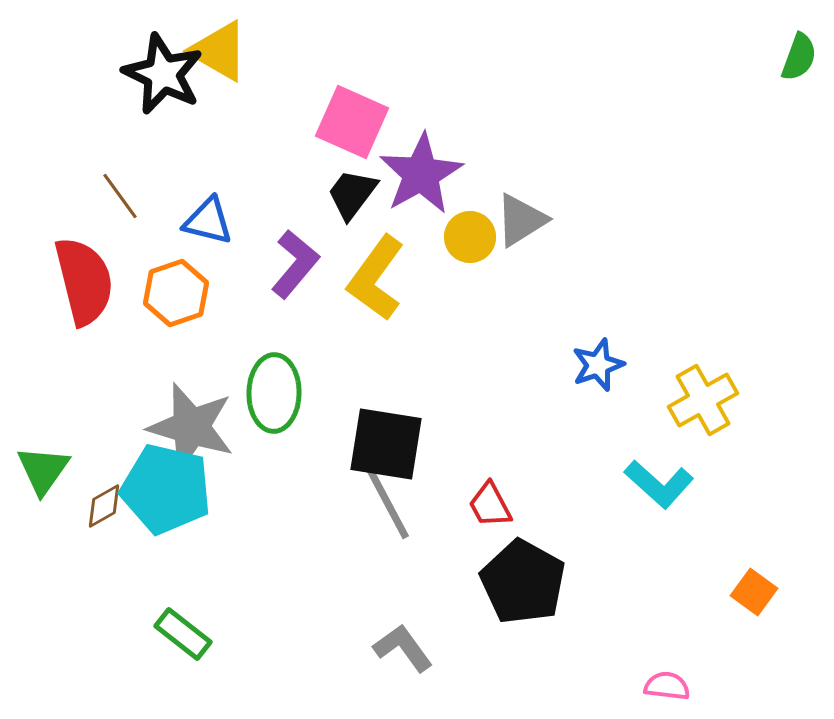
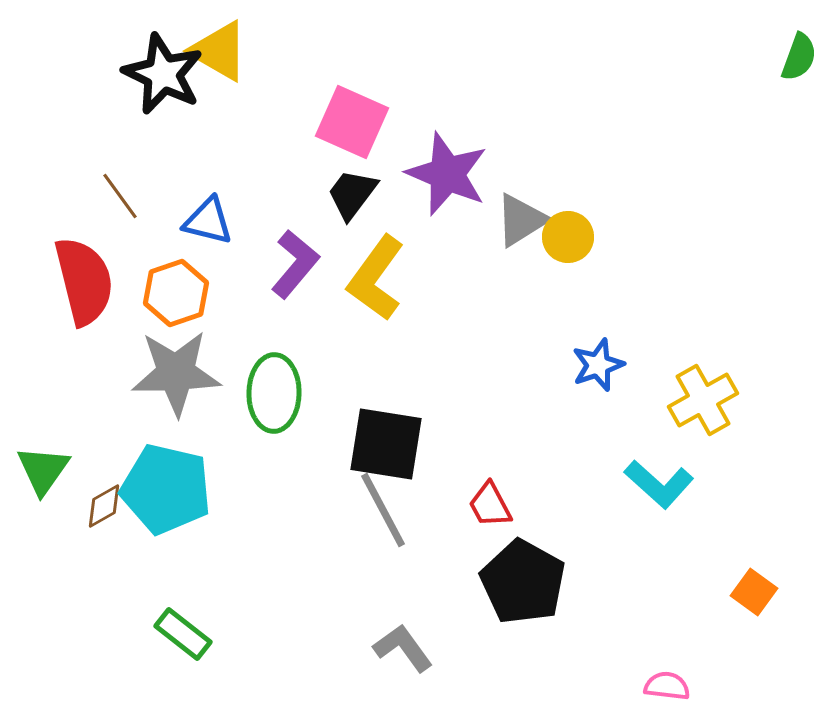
purple star: moved 26 px right; rotated 20 degrees counterclockwise
yellow circle: moved 98 px right
gray star: moved 15 px left, 54 px up; rotated 18 degrees counterclockwise
gray line: moved 4 px left, 8 px down
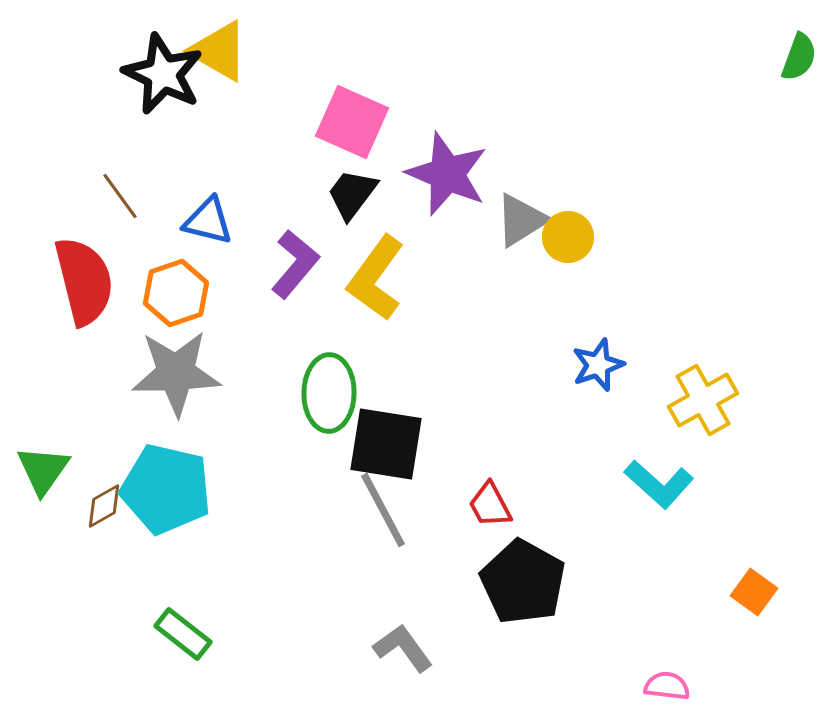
green ellipse: moved 55 px right
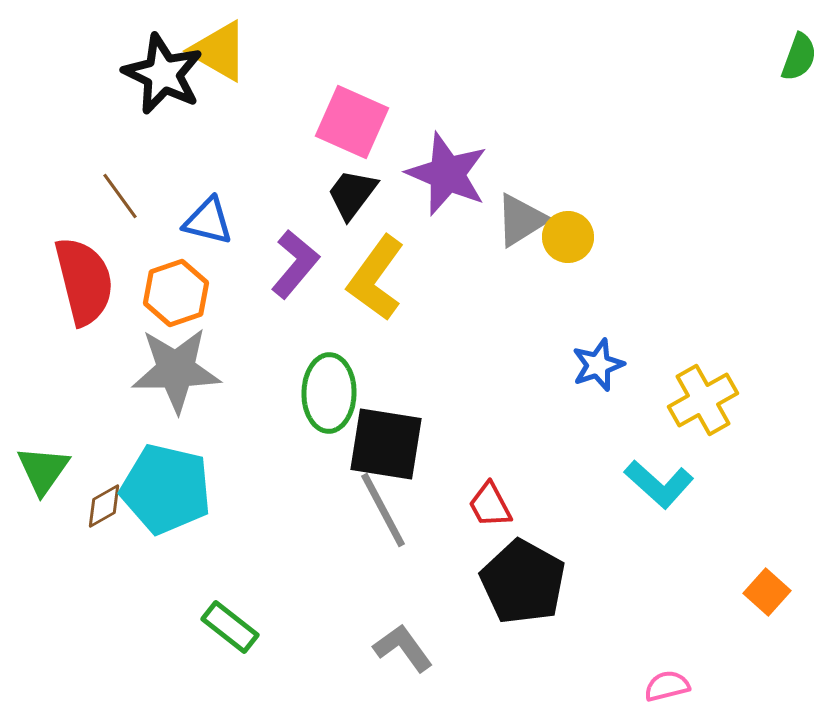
gray star: moved 3 px up
orange square: moved 13 px right; rotated 6 degrees clockwise
green rectangle: moved 47 px right, 7 px up
pink semicircle: rotated 21 degrees counterclockwise
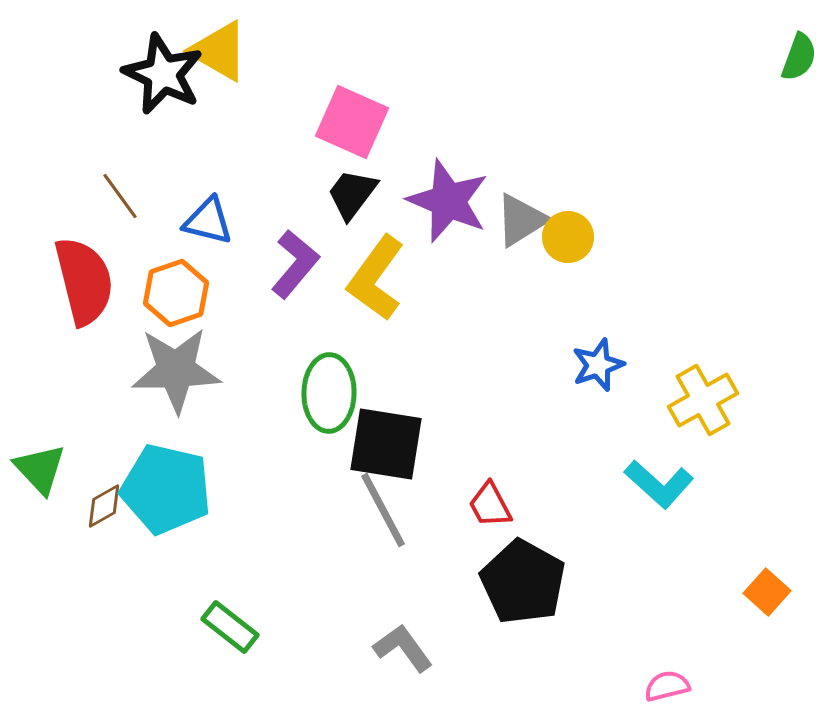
purple star: moved 1 px right, 27 px down
green triangle: moved 3 px left, 1 px up; rotated 18 degrees counterclockwise
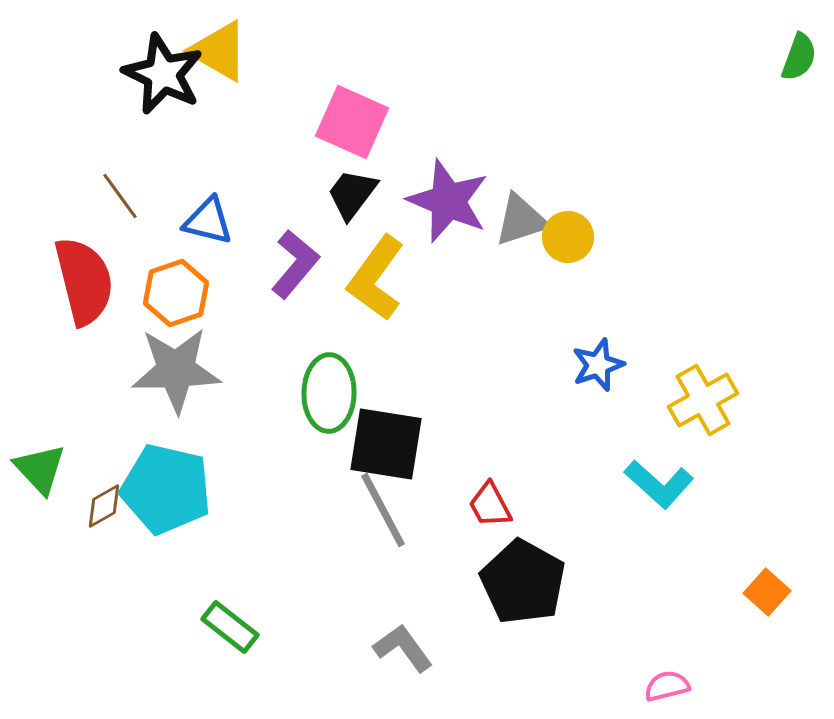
gray triangle: rotated 14 degrees clockwise
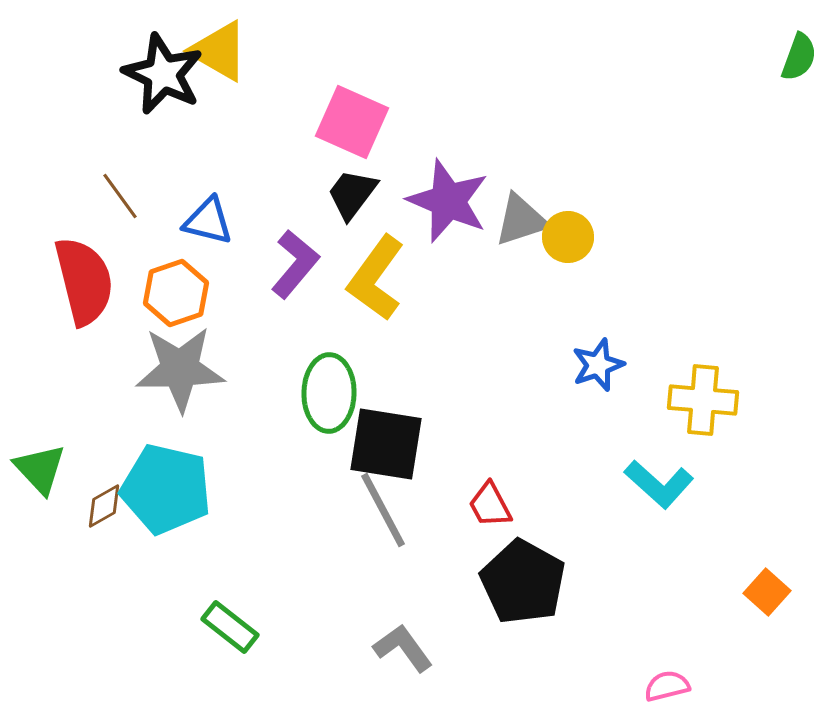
gray star: moved 4 px right, 1 px up
yellow cross: rotated 34 degrees clockwise
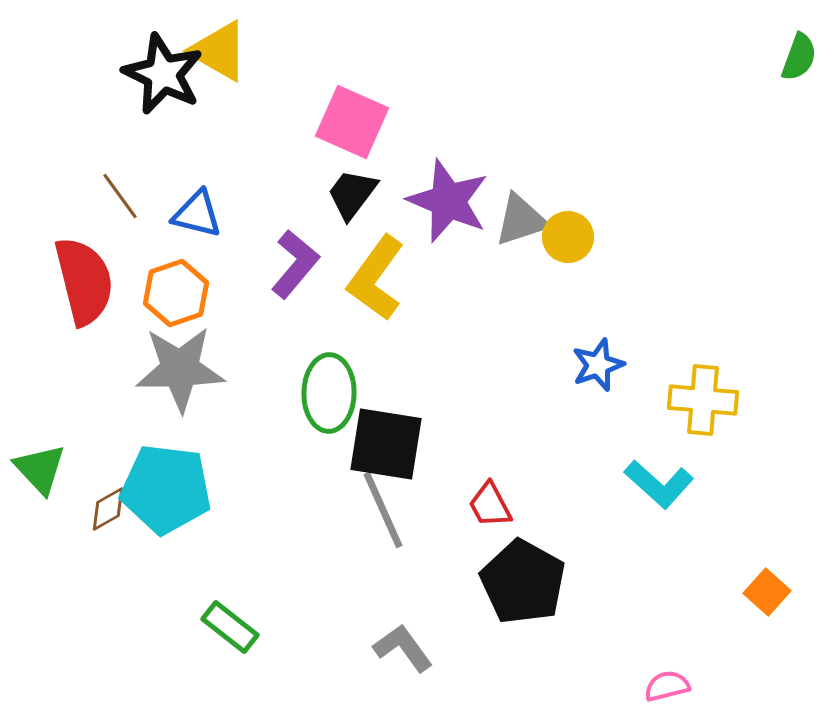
blue triangle: moved 11 px left, 7 px up
cyan pentagon: rotated 6 degrees counterclockwise
brown diamond: moved 4 px right, 3 px down
gray line: rotated 4 degrees clockwise
